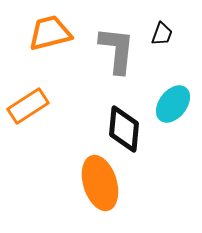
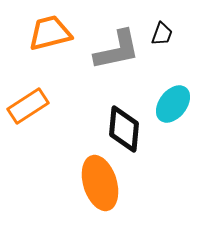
gray L-shape: rotated 72 degrees clockwise
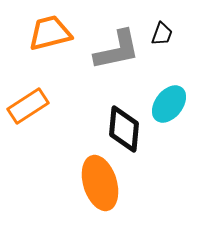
cyan ellipse: moved 4 px left
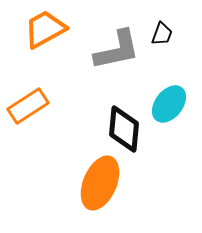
orange trapezoid: moved 5 px left, 4 px up; rotated 15 degrees counterclockwise
orange ellipse: rotated 40 degrees clockwise
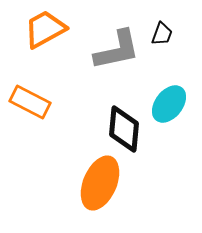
orange rectangle: moved 2 px right, 4 px up; rotated 60 degrees clockwise
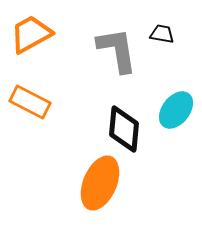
orange trapezoid: moved 14 px left, 5 px down
black trapezoid: rotated 100 degrees counterclockwise
gray L-shape: rotated 87 degrees counterclockwise
cyan ellipse: moved 7 px right, 6 px down
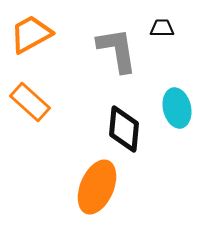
black trapezoid: moved 6 px up; rotated 10 degrees counterclockwise
orange rectangle: rotated 15 degrees clockwise
cyan ellipse: moved 1 px right, 2 px up; rotated 51 degrees counterclockwise
orange ellipse: moved 3 px left, 4 px down
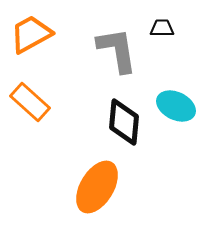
cyan ellipse: moved 1 px left, 2 px up; rotated 51 degrees counterclockwise
black diamond: moved 7 px up
orange ellipse: rotated 8 degrees clockwise
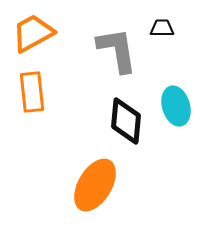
orange trapezoid: moved 2 px right, 1 px up
orange rectangle: moved 2 px right, 10 px up; rotated 42 degrees clockwise
cyan ellipse: rotated 48 degrees clockwise
black diamond: moved 2 px right, 1 px up
orange ellipse: moved 2 px left, 2 px up
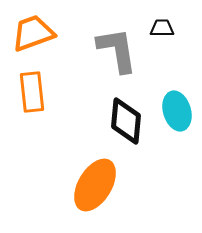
orange trapezoid: rotated 9 degrees clockwise
cyan ellipse: moved 1 px right, 5 px down
